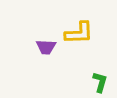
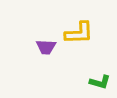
green L-shape: rotated 90 degrees clockwise
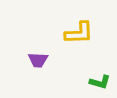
purple trapezoid: moved 8 px left, 13 px down
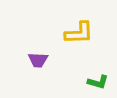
green L-shape: moved 2 px left
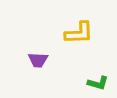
green L-shape: moved 1 px down
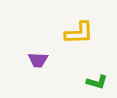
green L-shape: moved 1 px left, 1 px up
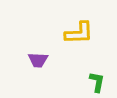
green L-shape: rotated 95 degrees counterclockwise
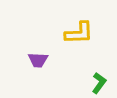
green L-shape: moved 2 px right, 1 px down; rotated 25 degrees clockwise
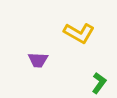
yellow L-shape: rotated 32 degrees clockwise
